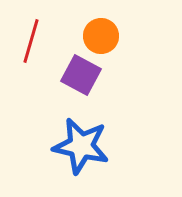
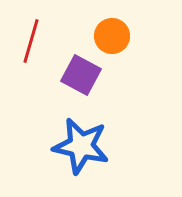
orange circle: moved 11 px right
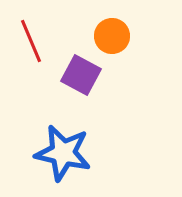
red line: rotated 39 degrees counterclockwise
blue star: moved 18 px left, 7 px down
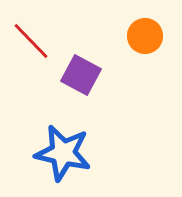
orange circle: moved 33 px right
red line: rotated 21 degrees counterclockwise
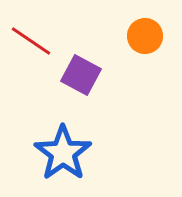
red line: rotated 12 degrees counterclockwise
blue star: rotated 24 degrees clockwise
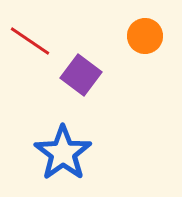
red line: moved 1 px left
purple square: rotated 9 degrees clockwise
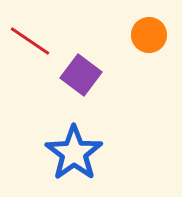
orange circle: moved 4 px right, 1 px up
blue star: moved 11 px right
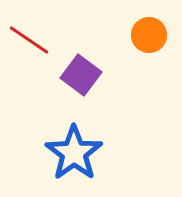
red line: moved 1 px left, 1 px up
